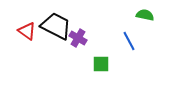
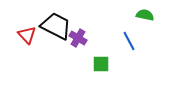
red triangle: moved 4 px down; rotated 12 degrees clockwise
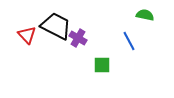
green square: moved 1 px right, 1 px down
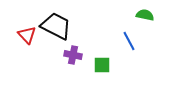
purple cross: moved 5 px left, 17 px down; rotated 18 degrees counterclockwise
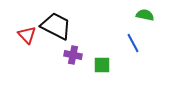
blue line: moved 4 px right, 2 px down
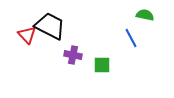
black trapezoid: moved 6 px left
blue line: moved 2 px left, 5 px up
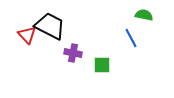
green semicircle: moved 1 px left
purple cross: moved 2 px up
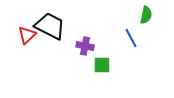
green semicircle: moved 2 px right; rotated 90 degrees clockwise
red triangle: rotated 30 degrees clockwise
purple cross: moved 12 px right, 7 px up
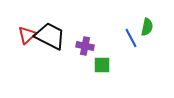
green semicircle: moved 1 px right, 12 px down
black trapezoid: moved 10 px down
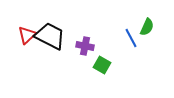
green semicircle: rotated 12 degrees clockwise
green square: rotated 30 degrees clockwise
